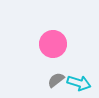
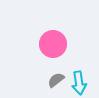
cyan arrow: rotated 65 degrees clockwise
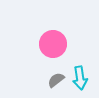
cyan arrow: moved 1 px right, 5 px up
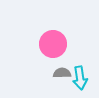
gray semicircle: moved 6 px right, 7 px up; rotated 36 degrees clockwise
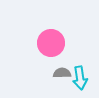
pink circle: moved 2 px left, 1 px up
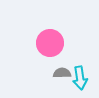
pink circle: moved 1 px left
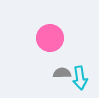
pink circle: moved 5 px up
